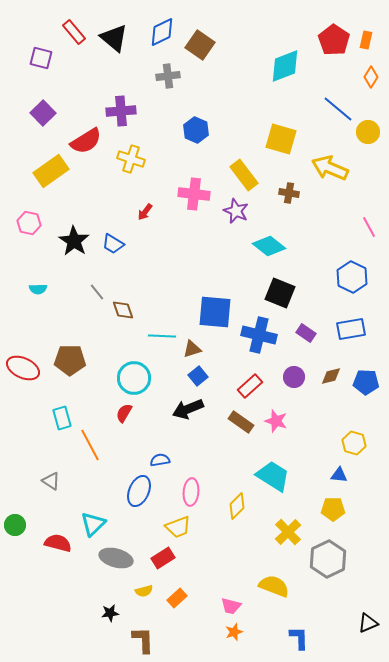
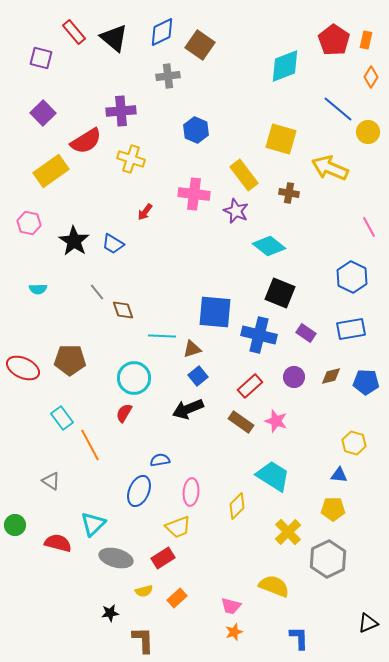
cyan rectangle at (62, 418): rotated 20 degrees counterclockwise
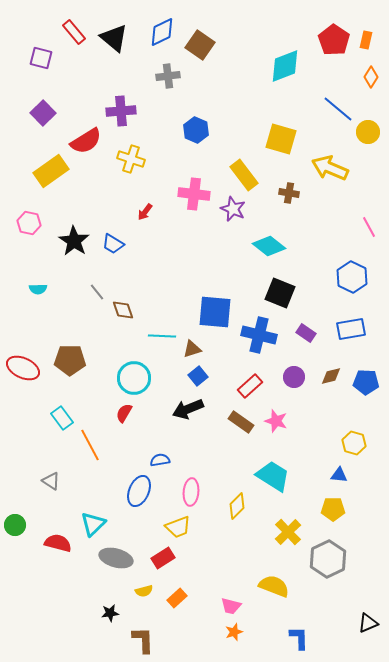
purple star at (236, 211): moved 3 px left, 2 px up
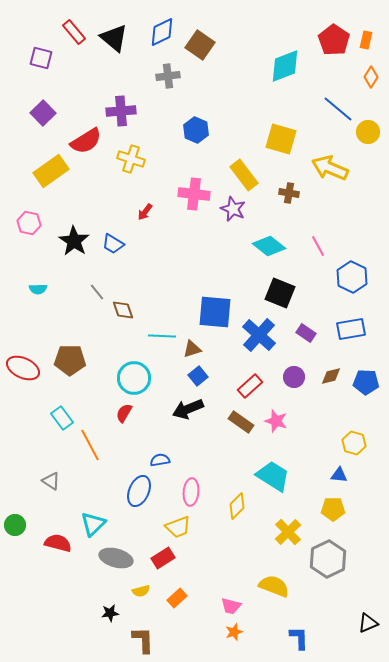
pink line at (369, 227): moved 51 px left, 19 px down
blue cross at (259, 335): rotated 28 degrees clockwise
yellow semicircle at (144, 591): moved 3 px left
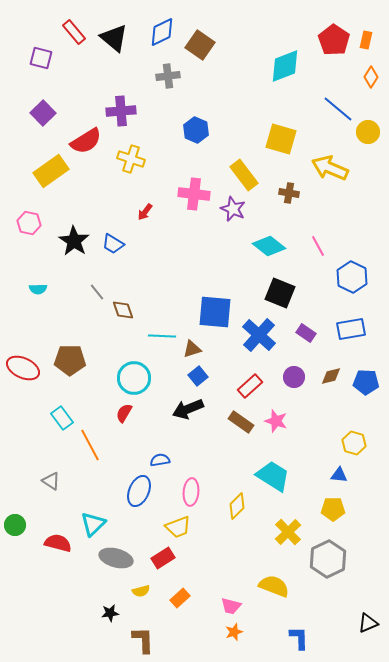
orange rectangle at (177, 598): moved 3 px right
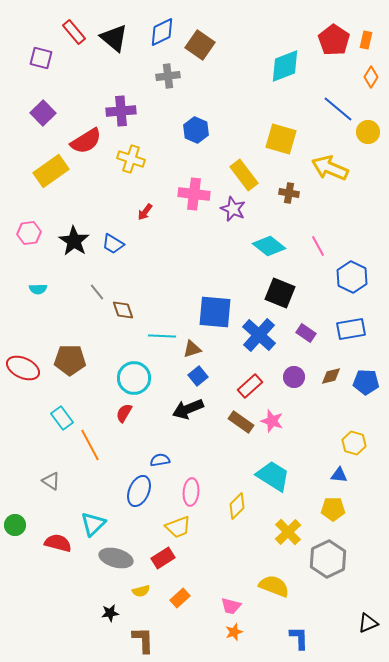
pink hexagon at (29, 223): moved 10 px down; rotated 20 degrees counterclockwise
pink star at (276, 421): moved 4 px left
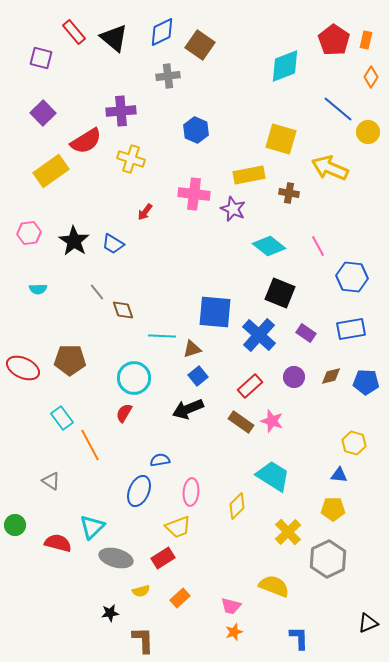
yellow rectangle at (244, 175): moved 5 px right; rotated 64 degrees counterclockwise
blue hexagon at (352, 277): rotated 20 degrees counterclockwise
cyan triangle at (93, 524): moved 1 px left, 3 px down
